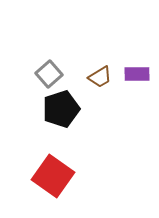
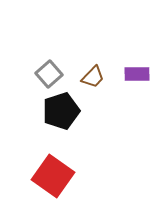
brown trapezoid: moved 7 px left; rotated 15 degrees counterclockwise
black pentagon: moved 2 px down
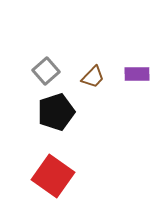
gray square: moved 3 px left, 3 px up
black pentagon: moved 5 px left, 1 px down
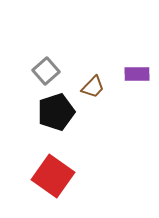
brown trapezoid: moved 10 px down
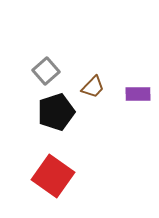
purple rectangle: moved 1 px right, 20 px down
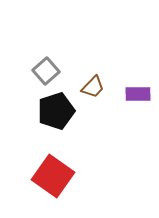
black pentagon: moved 1 px up
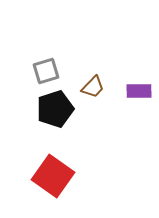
gray square: rotated 24 degrees clockwise
purple rectangle: moved 1 px right, 3 px up
black pentagon: moved 1 px left, 2 px up
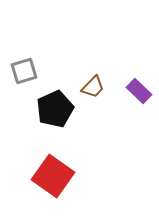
gray square: moved 22 px left
purple rectangle: rotated 45 degrees clockwise
black pentagon: rotated 6 degrees counterclockwise
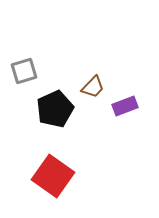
purple rectangle: moved 14 px left, 15 px down; rotated 65 degrees counterclockwise
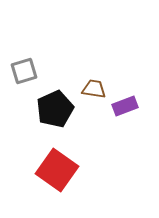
brown trapezoid: moved 1 px right, 2 px down; rotated 125 degrees counterclockwise
red square: moved 4 px right, 6 px up
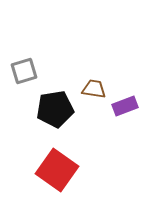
black pentagon: rotated 15 degrees clockwise
